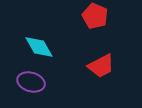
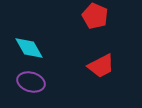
cyan diamond: moved 10 px left, 1 px down
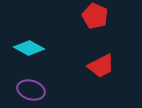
cyan diamond: rotated 32 degrees counterclockwise
purple ellipse: moved 8 px down
